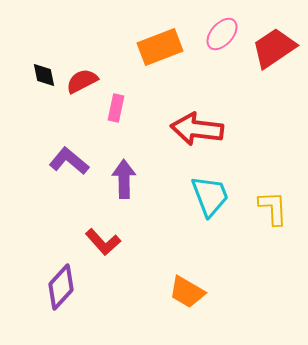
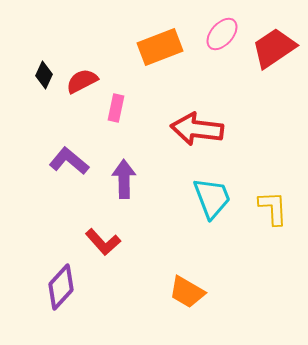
black diamond: rotated 36 degrees clockwise
cyan trapezoid: moved 2 px right, 2 px down
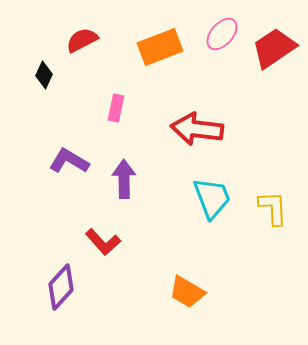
red semicircle: moved 41 px up
purple L-shape: rotated 9 degrees counterclockwise
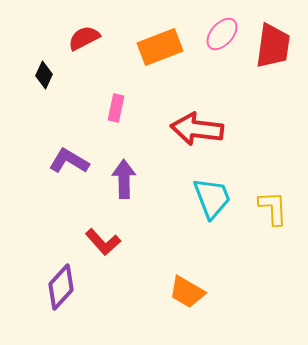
red semicircle: moved 2 px right, 2 px up
red trapezoid: moved 1 px left, 2 px up; rotated 132 degrees clockwise
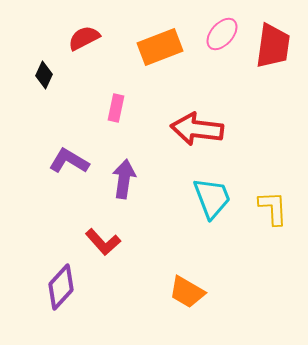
purple arrow: rotated 9 degrees clockwise
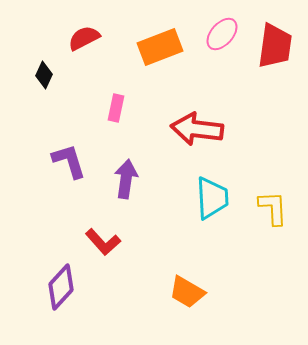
red trapezoid: moved 2 px right
purple L-shape: rotated 42 degrees clockwise
purple arrow: moved 2 px right
cyan trapezoid: rotated 18 degrees clockwise
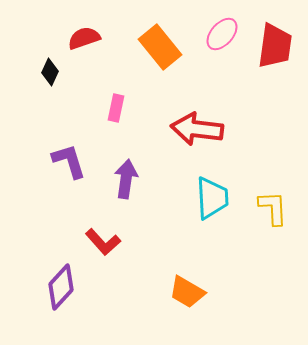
red semicircle: rotated 8 degrees clockwise
orange rectangle: rotated 72 degrees clockwise
black diamond: moved 6 px right, 3 px up
